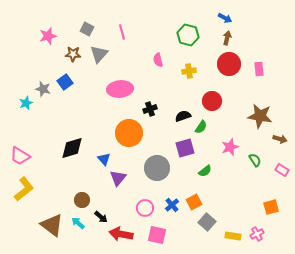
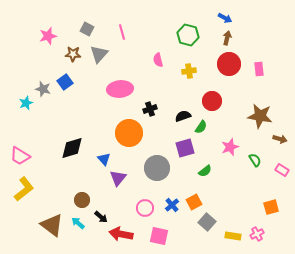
pink square at (157, 235): moved 2 px right, 1 px down
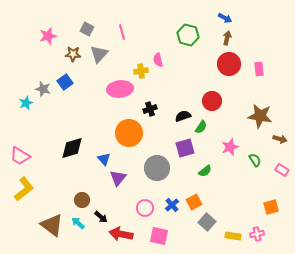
yellow cross at (189, 71): moved 48 px left
pink cross at (257, 234): rotated 16 degrees clockwise
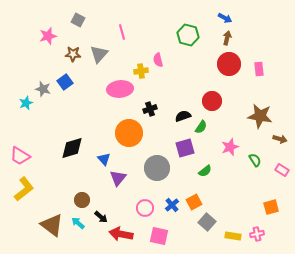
gray square at (87, 29): moved 9 px left, 9 px up
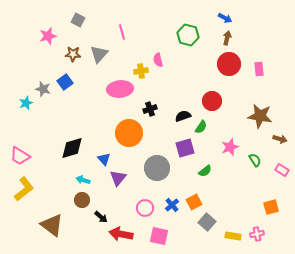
cyan arrow at (78, 223): moved 5 px right, 43 px up; rotated 24 degrees counterclockwise
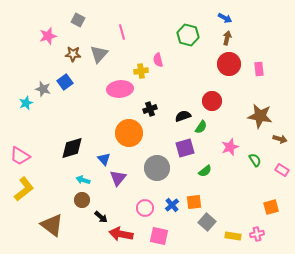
orange square at (194, 202): rotated 21 degrees clockwise
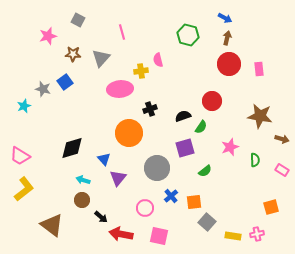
gray triangle at (99, 54): moved 2 px right, 4 px down
cyan star at (26, 103): moved 2 px left, 3 px down
brown arrow at (280, 139): moved 2 px right
green semicircle at (255, 160): rotated 32 degrees clockwise
blue cross at (172, 205): moved 1 px left, 9 px up
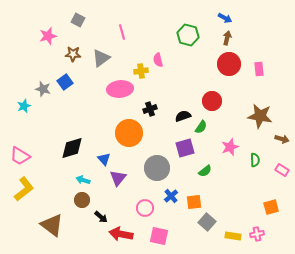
gray triangle at (101, 58): rotated 12 degrees clockwise
